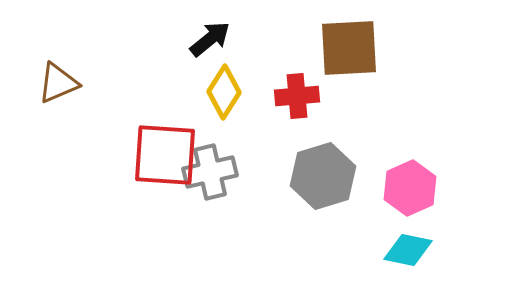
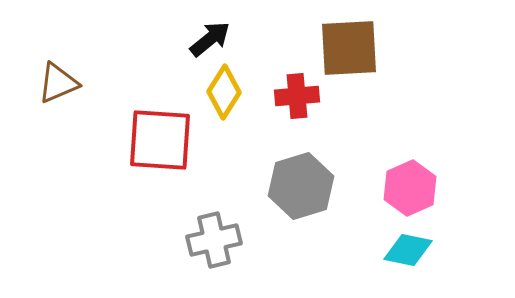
red square: moved 5 px left, 15 px up
gray cross: moved 4 px right, 68 px down
gray hexagon: moved 22 px left, 10 px down
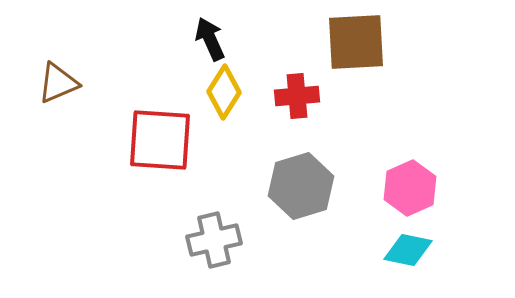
black arrow: rotated 75 degrees counterclockwise
brown square: moved 7 px right, 6 px up
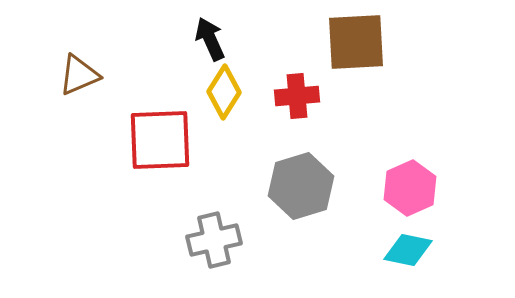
brown triangle: moved 21 px right, 8 px up
red square: rotated 6 degrees counterclockwise
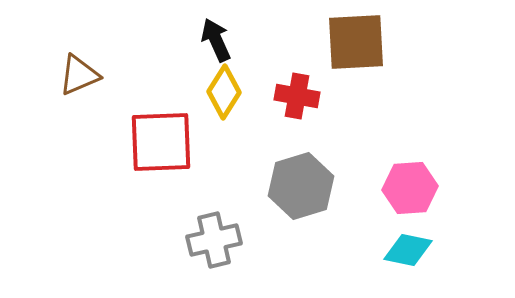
black arrow: moved 6 px right, 1 px down
red cross: rotated 15 degrees clockwise
red square: moved 1 px right, 2 px down
pink hexagon: rotated 20 degrees clockwise
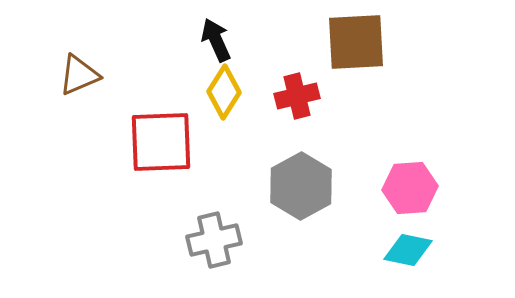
red cross: rotated 24 degrees counterclockwise
gray hexagon: rotated 12 degrees counterclockwise
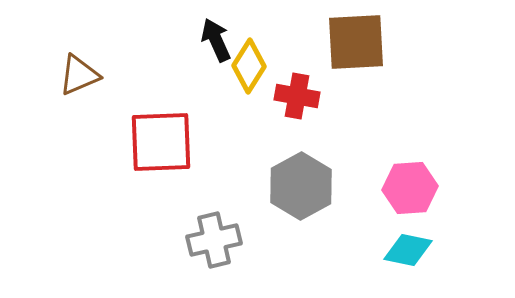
yellow diamond: moved 25 px right, 26 px up
red cross: rotated 24 degrees clockwise
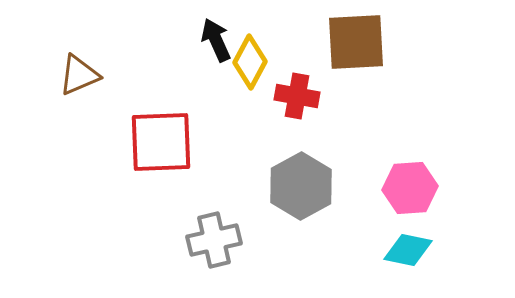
yellow diamond: moved 1 px right, 4 px up; rotated 4 degrees counterclockwise
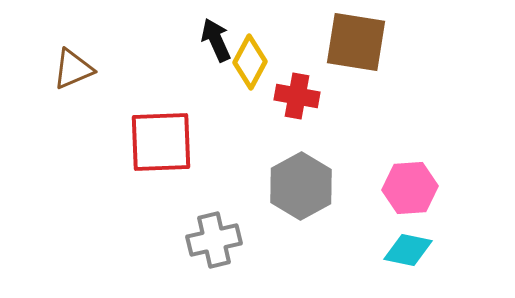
brown square: rotated 12 degrees clockwise
brown triangle: moved 6 px left, 6 px up
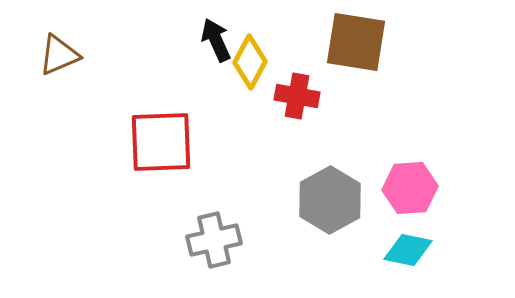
brown triangle: moved 14 px left, 14 px up
gray hexagon: moved 29 px right, 14 px down
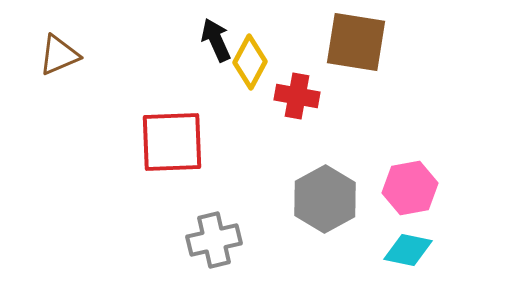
red square: moved 11 px right
pink hexagon: rotated 6 degrees counterclockwise
gray hexagon: moved 5 px left, 1 px up
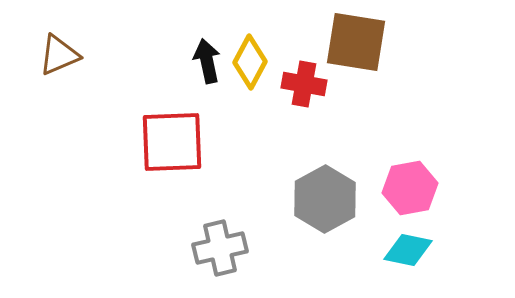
black arrow: moved 9 px left, 21 px down; rotated 12 degrees clockwise
red cross: moved 7 px right, 12 px up
gray cross: moved 6 px right, 8 px down
